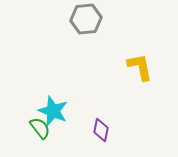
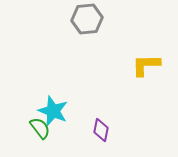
gray hexagon: moved 1 px right
yellow L-shape: moved 6 px right, 2 px up; rotated 80 degrees counterclockwise
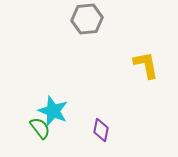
yellow L-shape: rotated 80 degrees clockwise
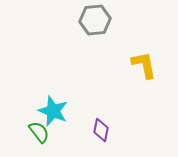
gray hexagon: moved 8 px right, 1 px down
yellow L-shape: moved 2 px left
green semicircle: moved 1 px left, 4 px down
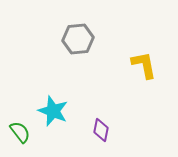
gray hexagon: moved 17 px left, 19 px down
green semicircle: moved 19 px left
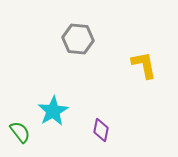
gray hexagon: rotated 12 degrees clockwise
cyan star: rotated 20 degrees clockwise
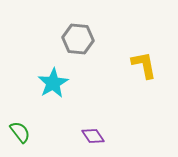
cyan star: moved 28 px up
purple diamond: moved 8 px left, 6 px down; rotated 45 degrees counterclockwise
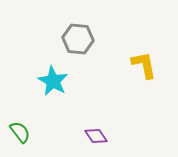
cyan star: moved 2 px up; rotated 12 degrees counterclockwise
purple diamond: moved 3 px right
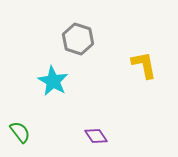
gray hexagon: rotated 12 degrees clockwise
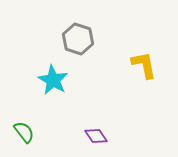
cyan star: moved 1 px up
green semicircle: moved 4 px right
